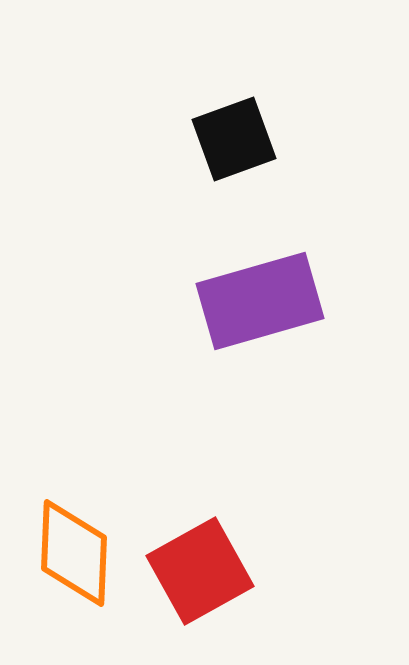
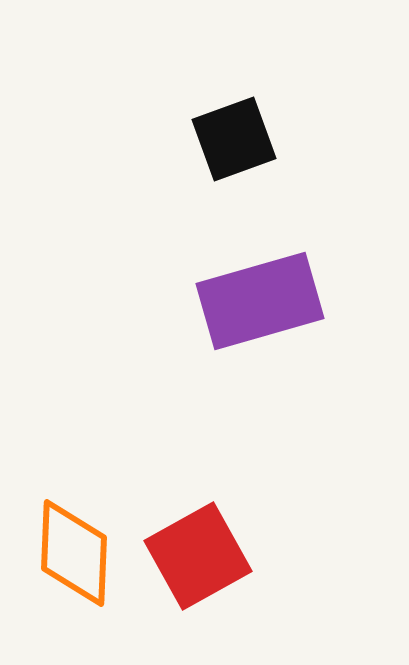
red square: moved 2 px left, 15 px up
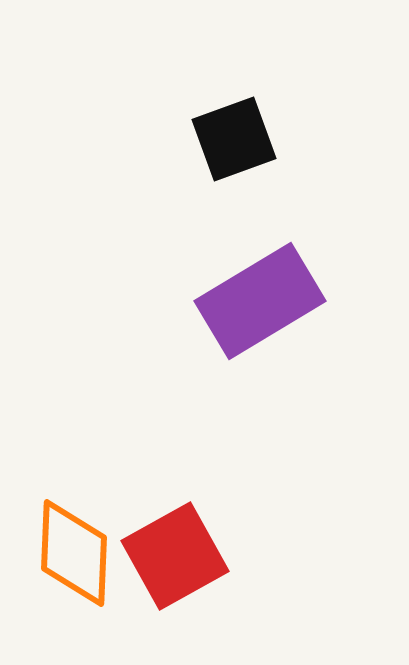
purple rectangle: rotated 15 degrees counterclockwise
red square: moved 23 px left
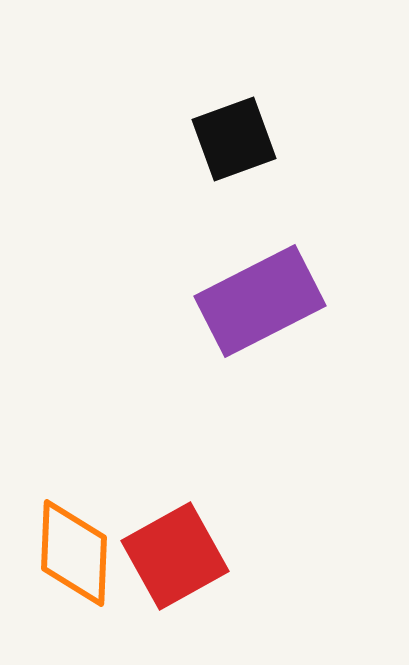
purple rectangle: rotated 4 degrees clockwise
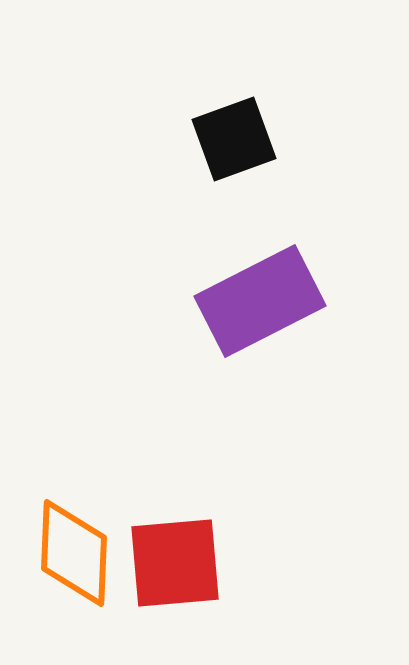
red square: moved 7 px down; rotated 24 degrees clockwise
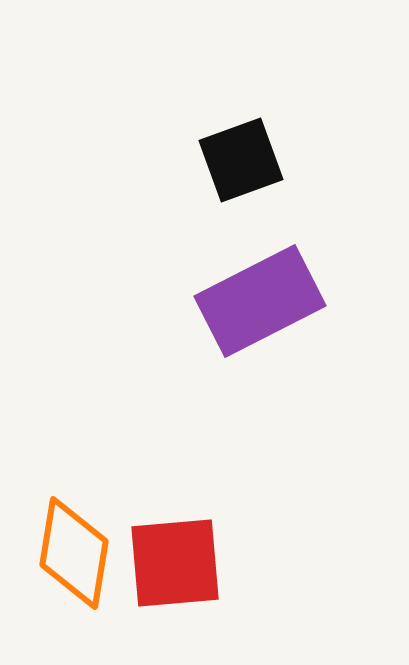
black square: moved 7 px right, 21 px down
orange diamond: rotated 7 degrees clockwise
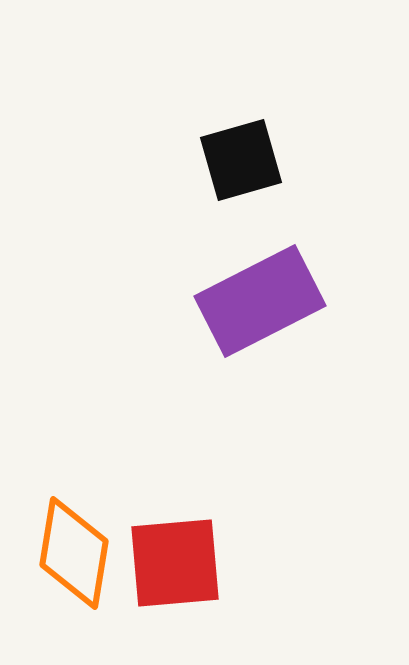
black square: rotated 4 degrees clockwise
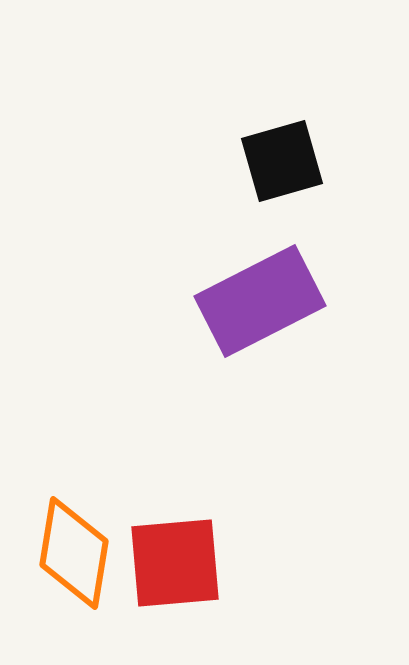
black square: moved 41 px right, 1 px down
